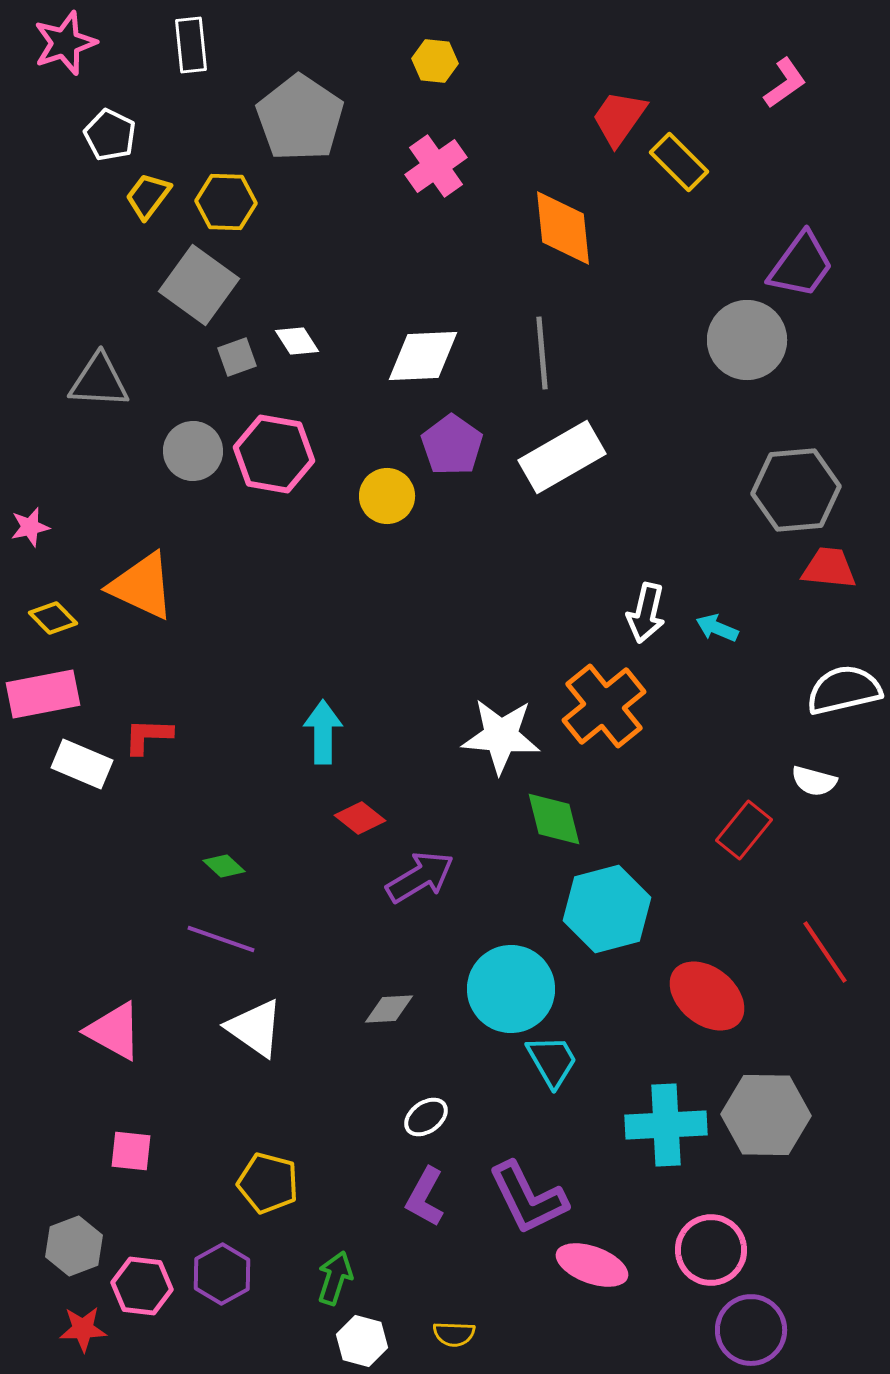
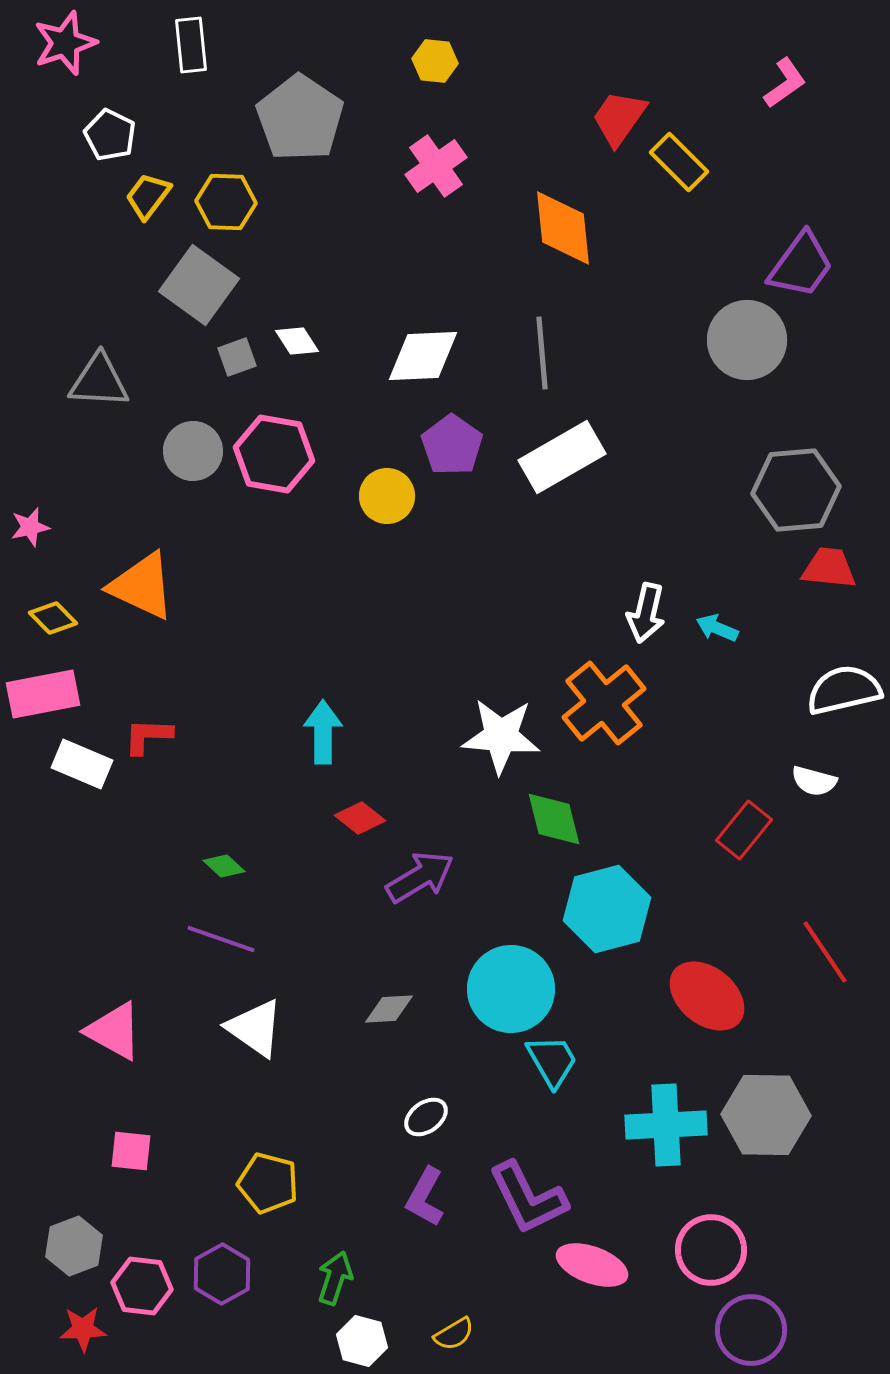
orange cross at (604, 706): moved 3 px up
yellow semicircle at (454, 1334): rotated 33 degrees counterclockwise
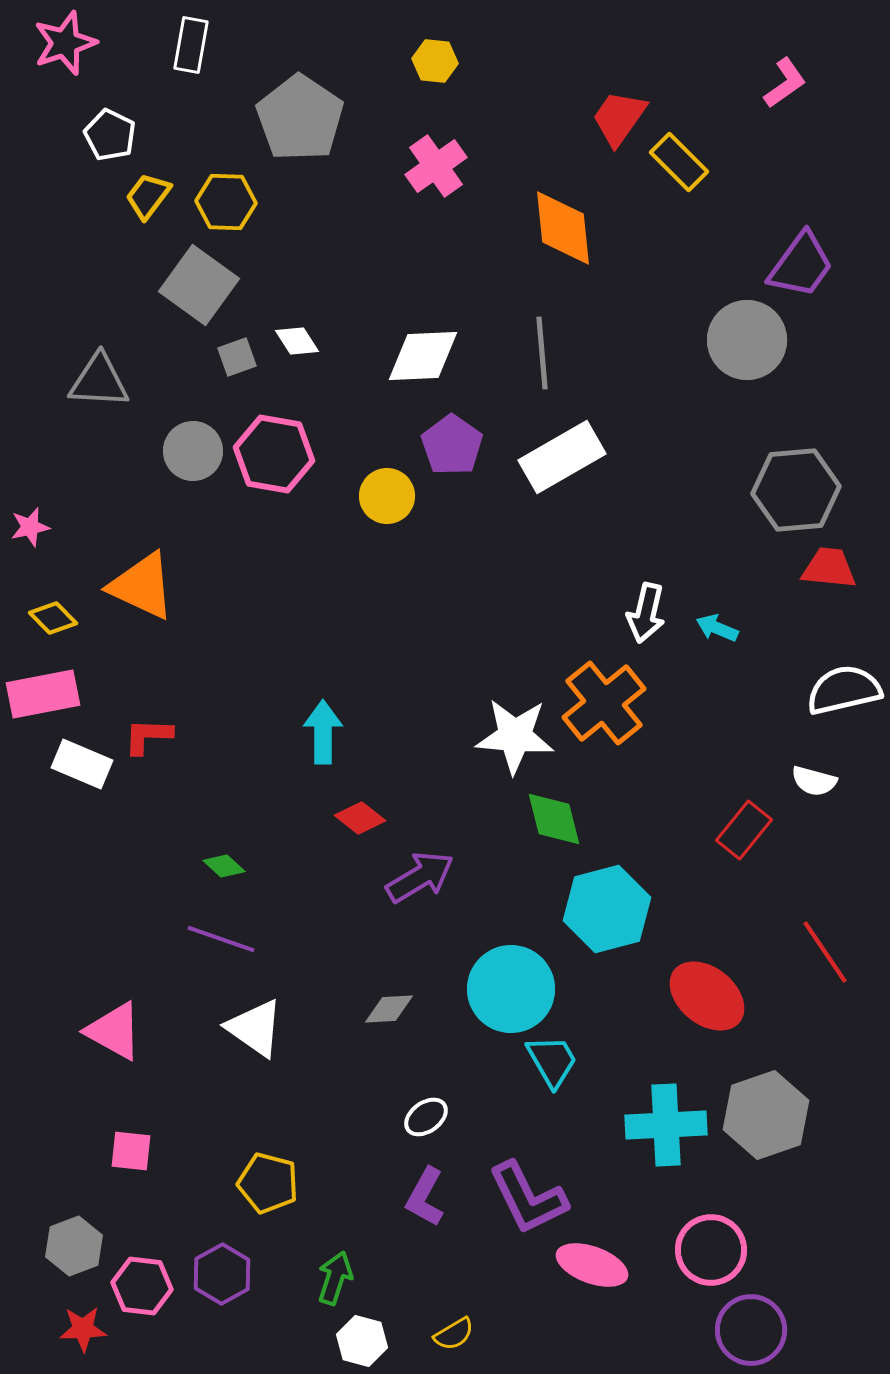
white rectangle at (191, 45): rotated 16 degrees clockwise
white star at (501, 736): moved 14 px right
gray hexagon at (766, 1115): rotated 20 degrees counterclockwise
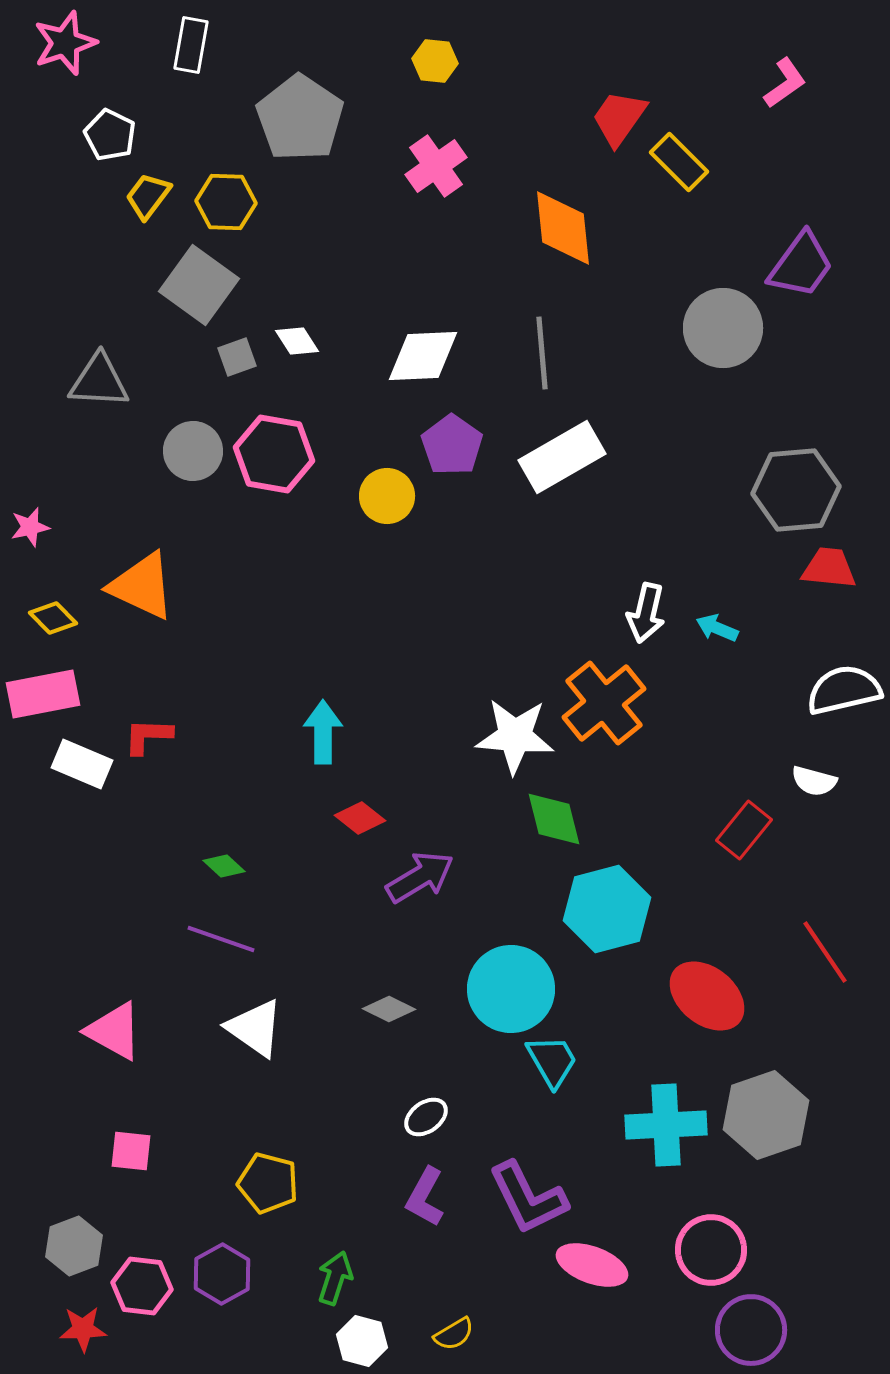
gray circle at (747, 340): moved 24 px left, 12 px up
gray diamond at (389, 1009): rotated 30 degrees clockwise
